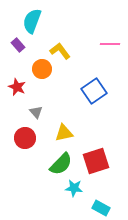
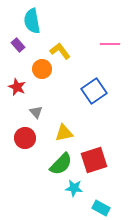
cyan semicircle: rotated 30 degrees counterclockwise
red square: moved 2 px left, 1 px up
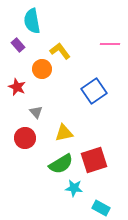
green semicircle: rotated 15 degrees clockwise
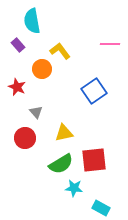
red square: rotated 12 degrees clockwise
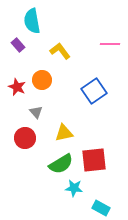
orange circle: moved 11 px down
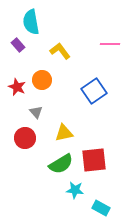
cyan semicircle: moved 1 px left, 1 px down
cyan star: moved 1 px right, 2 px down
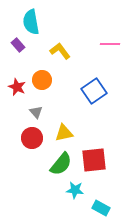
red circle: moved 7 px right
green semicircle: rotated 20 degrees counterclockwise
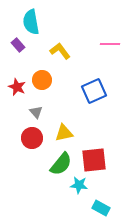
blue square: rotated 10 degrees clockwise
cyan star: moved 4 px right, 5 px up
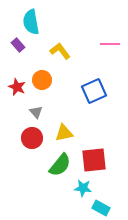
green semicircle: moved 1 px left, 1 px down
cyan star: moved 4 px right, 3 px down
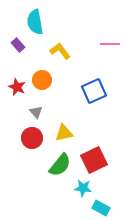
cyan semicircle: moved 4 px right
red square: rotated 20 degrees counterclockwise
